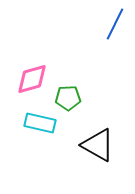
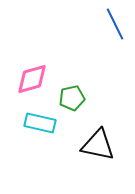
blue line: rotated 52 degrees counterclockwise
green pentagon: moved 4 px right; rotated 10 degrees counterclockwise
black triangle: rotated 18 degrees counterclockwise
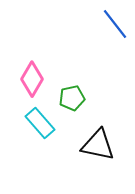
blue line: rotated 12 degrees counterclockwise
pink diamond: rotated 44 degrees counterclockwise
cyan rectangle: rotated 36 degrees clockwise
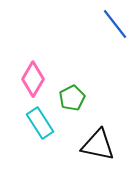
pink diamond: moved 1 px right
green pentagon: rotated 15 degrees counterclockwise
cyan rectangle: rotated 8 degrees clockwise
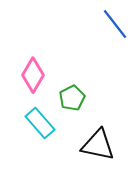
pink diamond: moved 4 px up
cyan rectangle: rotated 8 degrees counterclockwise
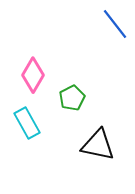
cyan rectangle: moved 13 px left; rotated 12 degrees clockwise
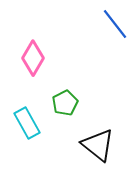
pink diamond: moved 17 px up
green pentagon: moved 7 px left, 5 px down
black triangle: rotated 27 degrees clockwise
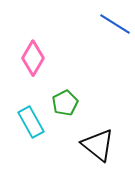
blue line: rotated 20 degrees counterclockwise
cyan rectangle: moved 4 px right, 1 px up
